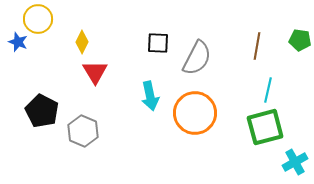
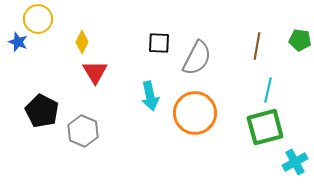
black square: moved 1 px right
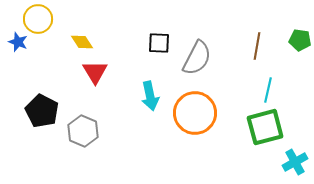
yellow diamond: rotated 60 degrees counterclockwise
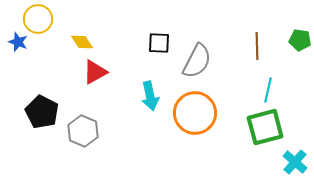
brown line: rotated 12 degrees counterclockwise
gray semicircle: moved 3 px down
red triangle: rotated 32 degrees clockwise
black pentagon: moved 1 px down
cyan cross: rotated 20 degrees counterclockwise
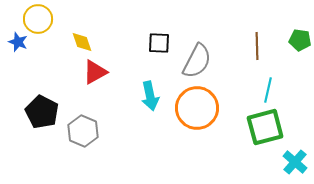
yellow diamond: rotated 15 degrees clockwise
orange circle: moved 2 px right, 5 px up
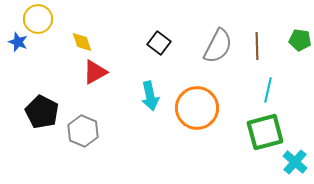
black square: rotated 35 degrees clockwise
gray semicircle: moved 21 px right, 15 px up
green square: moved 5 px down
